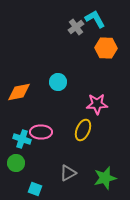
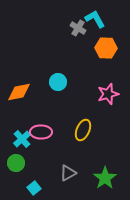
gray cross: moved 2 px right, 1 px down; rotated 21 degrees counterclockwise
pink star: moved 11 px right, 10 px up; rotated 15 degrees counterclockwise
cyan cross: rotated 30 degrees clockwise
green star: rotated 20 degrees counterclockwise
cyan square: moved 1 px left, 1 px up; rotated 32 degrees clockwise
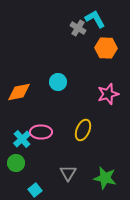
gray triangle: rotated 30 degrees counterclockwise
green star: rotated 25 degrees counterclockwise
cyan square: moved 1 px right, 2 px down
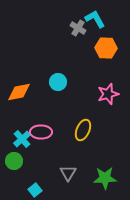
green circle: moved 2 px left, 2 px up
green star: rotated 15 degrees counterclockwise
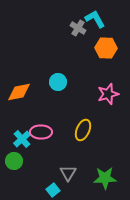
cyan square: moved 18 px right
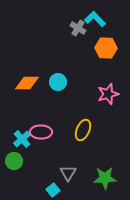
cyan L-shape: rotated 15 degrees counterclockwise
orange diamond: moved 8 px right, 9 px up; rotated 10 degrees clockwise
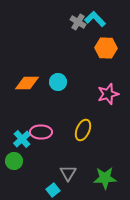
gray cross: moved 6 px up
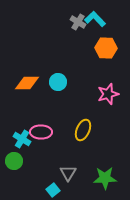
cyan cross: rotated 18 degrees counterclockwise
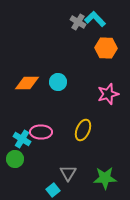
green circle: moved 1 px right, 2 px up
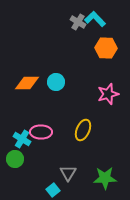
cyan circle: moved 2 px left
